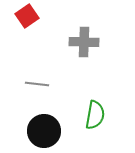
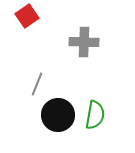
gray line: rotated 75 degrees counterclockwise
black circle: moved 14 px right, 16 px up
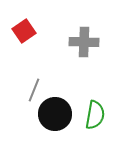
red square: moved 3 px left, 15 px down
gray line: moved 3 px left, 6 px down
black circle: moved 3 px left, 1 px up
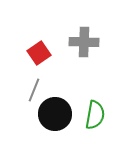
red square: moved 15 px right, 22 px down
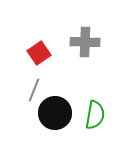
gray cross: moved 1 px right
black circle: moved 1 px up
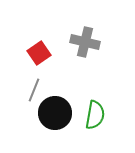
gray cross: rotated 12 degrees clockwise
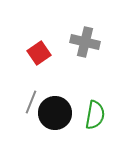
gray line: moved 3 px left, 12 px down
